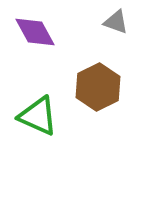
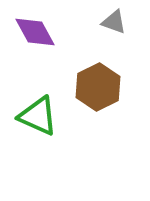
gray triangle: moved 2 px left
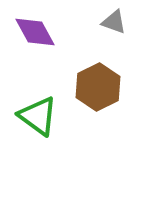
green triangle: rotated 12 degrees clockwise
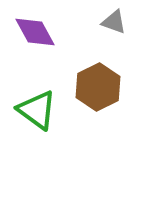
green triangle: moved 1 px left, 6 px up
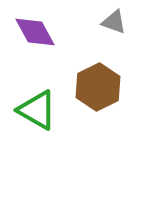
green triangle: rotated 6 degrees counterclockwise
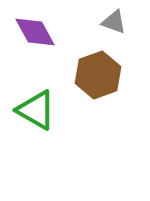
brown hexagon: moved 12 px up; rotated 6 degrees clockwise
green triangle: moved 1 px left
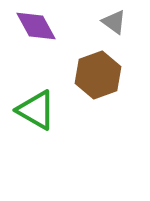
gray triangle: rotated 16 degrees clockwise
purple diamond: moved 1 px right, 6 px up
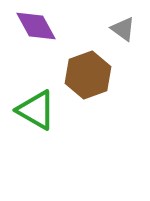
gray triangle: moved 9 px right, 7 px down
brown hexagon: moved 10 px left
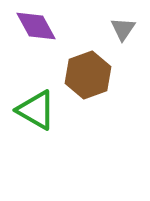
gray triangle: rotated 28 degrees clockwise
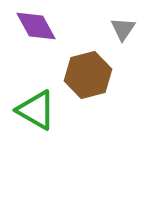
brown hexagon: rotated 6 degrees clockwise
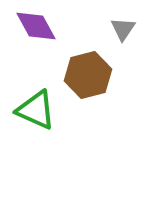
green triangle: rotated 6 degrees counterclockwise
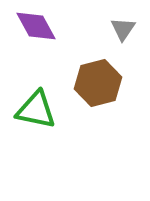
brown hexagon: moved 10 px right, 8 px down
green triangle: rotated 12 degrees counterclockwise
